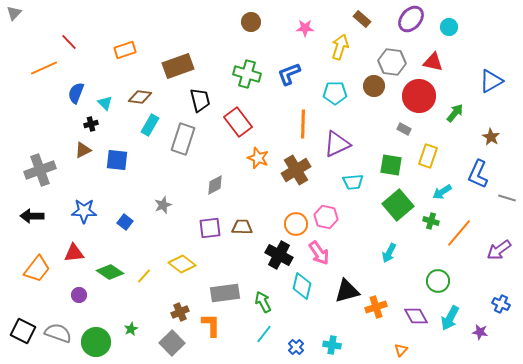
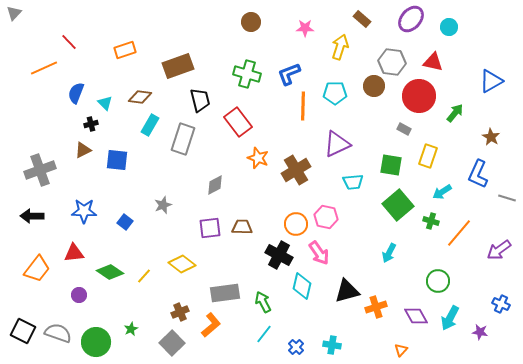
orange line at (303, 124): moved 18 px up
orange L-shape at (211, 325): rotated 50 degrees clockwise
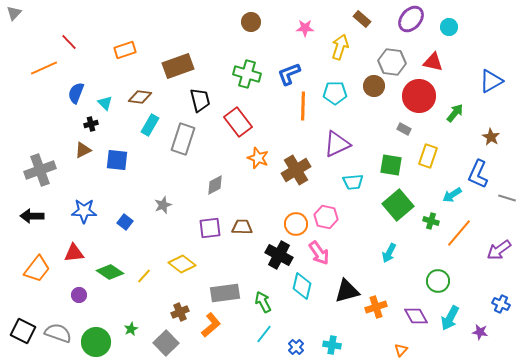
cyan arrow at (442, 192): moved 10 px right, 3 px down
gray square at (172, 343): moved 6 px left
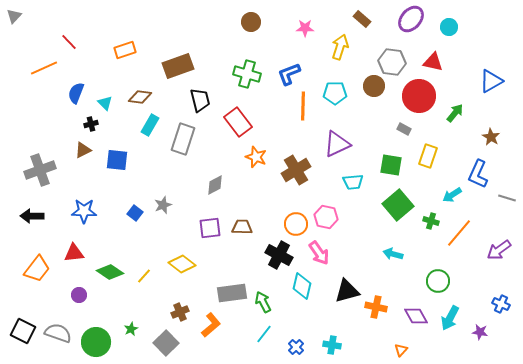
gray triangle at (14, 13): moved 3 px down
orange star at (258, 158): moved 2 px left, 1 px up
blue square at (125, 222): moved 10 px right, 9 px up
cyan arrow at (389, 253): moved 4 px right, 1 px down; rotated 78 degrees clockwise
gray rectangle at (225, 293): moved 7 px right
orange cross at (376, 307): rotated 30 degrees clockwise
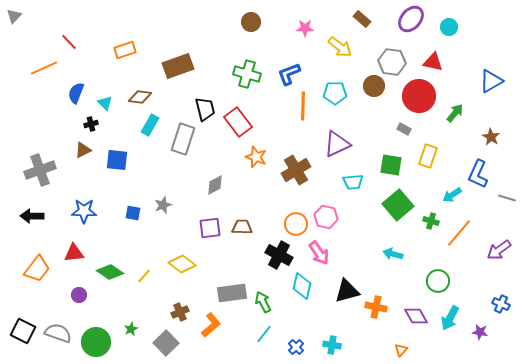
yellow arrow at (340, 47): rotated 110 degrees clockwise
black trapezoid at (200, 100): moved 5 px right, 9 px down
blue square at (135, 213): moved 2 px left; rotated 28 degrees counterclockwise
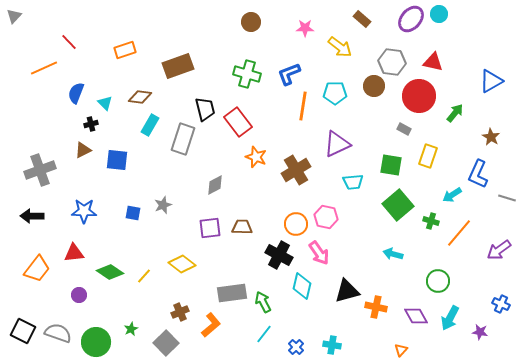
cyan circle at (449, 27): moved 10 px left, 13 px up
orange line at (303, 106): rotated 8 degrees clockwise
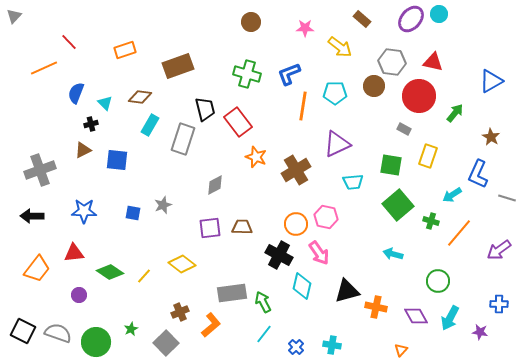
blue cross at (501, 304): moved 2 px left; rotated 24 degrees counterclockwise
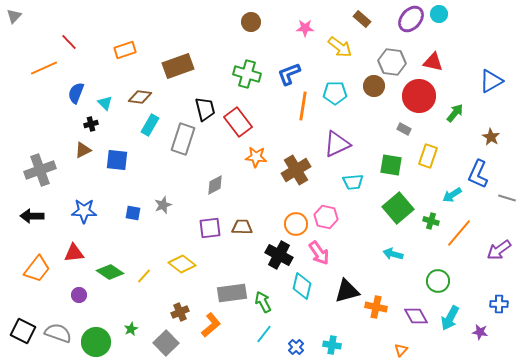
orange star at (256, 157): rotated 15 degrees counterclockwise
green square at (398, 205): moved 3 px down
